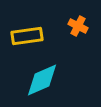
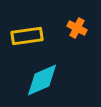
orange cross: moved 1 px left, 2 px down
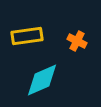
orange cross: moved 13 px down
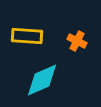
yellow rectangle: rotated 12 degrees clockwise
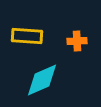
orange cross: rotated 30 degrees counterclockwise
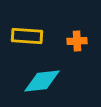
cyan diamond: moved 1 px down; rotated 18 degrees clockwise
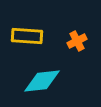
orange cross: rotated 24 degrees counterclockwise
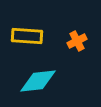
cyan diamond: moved 4 px left
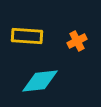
cyan diamond: moved 2 px right
